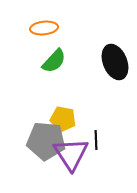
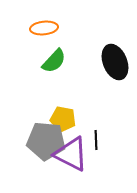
purple triangle: rotated 30 degrees counterclockwise
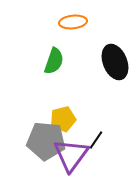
orange ellipse: moved 29 px right, 6 px up
green semicircle: rotated 24 degrees counterclockwise
yellow pentagon: rotated 25 degrees counterclockwise
black line: rotated 36 degrees clockwise
purple triangle: moved 1 px down; rotated 39 degrees clockwise
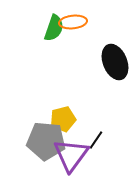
green semicircle: moved 33 px up
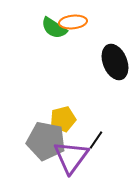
green semicircle: rotated 104 degrees clockwise
gray pentagon: rotated 6 degrees clockwise
purple triangle: moved 2 px down
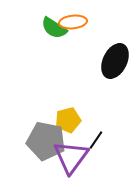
black ellipse: moved 1 px up; rotated 48 degrees clockwise
yellow pentagon: moved 5 px right, 1 px down
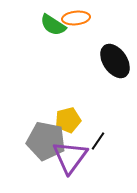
orange ellipse: moved 3 px right, 4 px up
green semicircle: moved 1 px left, 3 px up
black ellipse: rotated 60 degrees counterclockwise
black line: moved 2 px right, 1 px down
purple triangle: moved 1 px left
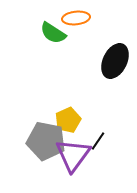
green semicircle: moved 8 px down
black ellipse: rotated 60 degrees clockwise
yellow pentagon: rotated 10 degrees counterclockwise
purple triangle: moved 3 px right, 2 px up
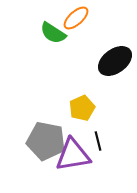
orange ellipse: rotated 36 degrees counterclockwise
black ellipse: rotated 28 degrees clockwise
yellow pentagon: moved 14 px right, 12 px up
black line: rotated 48 degrees counterclockwise
purple triangle: rotated 45 degrees clockwise
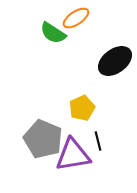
orange ellipse: rotated 8 degrees clockwise
gray pentagon: moved 3 px left, 2 px up; rotated 12 degrees clockwise
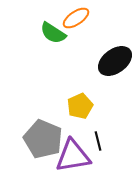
yellow pentagon: moved 2 px left, 2 px up
purple triangle: moved 1 px down
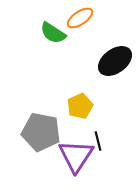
orange ellipse: moved 4 px right
gray pentagon: moved 2 px left, 7 px up; rotated 12 degrees counterclockwise
purple triangle: moved 3 px right; rotated 48 degrees counterclockwise
